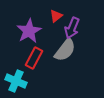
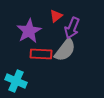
red rectangle: moved 7 px right, 4 px up; rotated 65 degrees clockwise
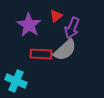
purple star: moved 6 px up; rotated 10 degrees counterclockwise
gray semicircle: rotated 10 degrees clockwise
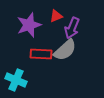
red triangle: rotated 16 degrees clockwise
purple star: rotated 20 degrees clockwise
cyan cross: moved 1 px up
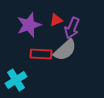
red triangle: moved 4 px down
cyan cross: rotated 35 degrees clockwise
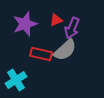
purple star: moved 4 px left, 1 px up
red rectangle: rotated 10 degrees clockwise
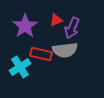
purple star: moved 2 px down; rotated 15 degrees counterclockwise
gray semicircle: rotated 35 degrees clockwise
cyan cross: moved 4 px right, 13 px up
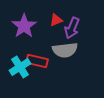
purple star: moved 1 px left
red rectangle: moved 4 px left, 7 px down
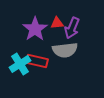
red triangle: moved 1 px right, 3 px down; rotated 16 degrees clockwise
purple star: moved 11 px right, 3 px down
cyan cross: moved 3 px up
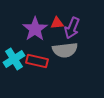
cyan cross: moved 6 px left, 5 px up
